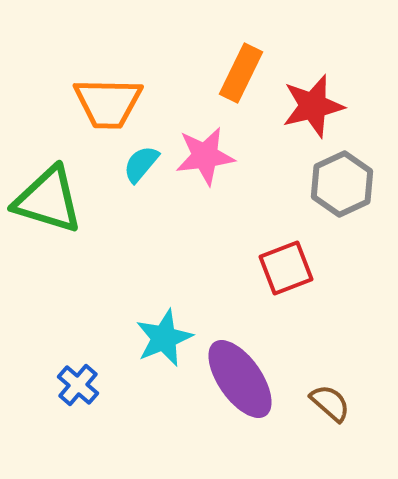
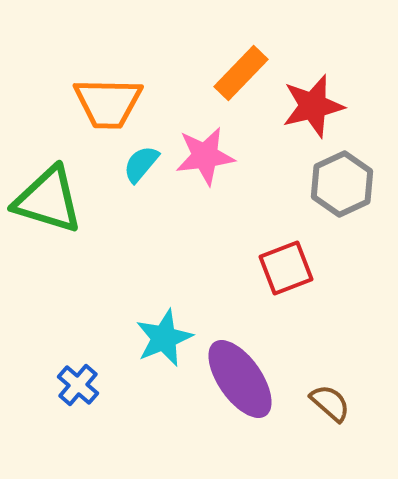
orange rectangle: rotated 18 degrees clockwise
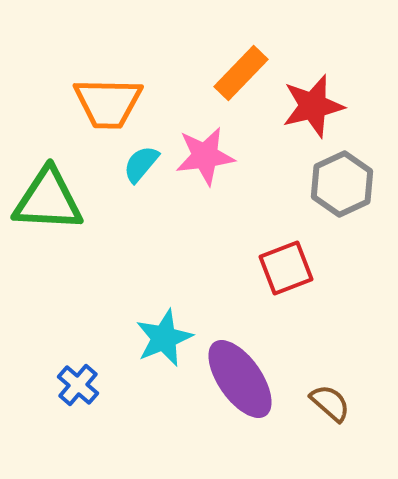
green triangle: rotated 14 degrees counterclockwise
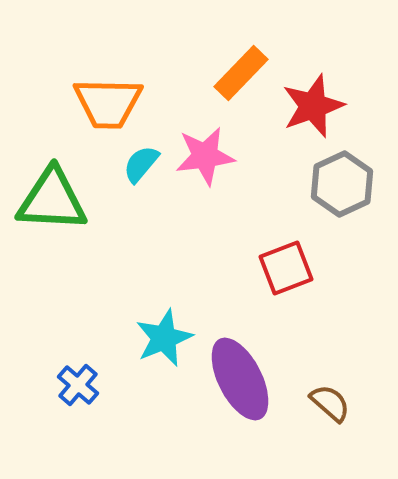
red star: rotated 6 degrees counterclockwise
green triangle: moved 4 px right
purple ellipse: rotated 8 degrees clockwise
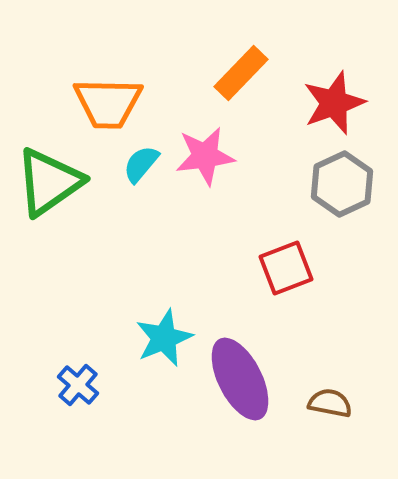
red star: moved 21 px right, 3 px up
green triangle: moved 3 px left, 18 px up; rotated 38 degrees counterclockwise
brown semicircle: rotated 30 degrees counterclockwise
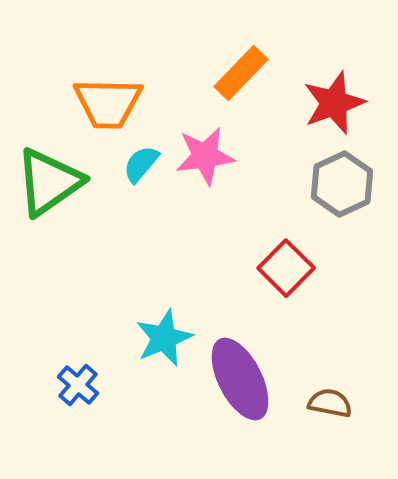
red square: rotated 24 degrees counterclockwise
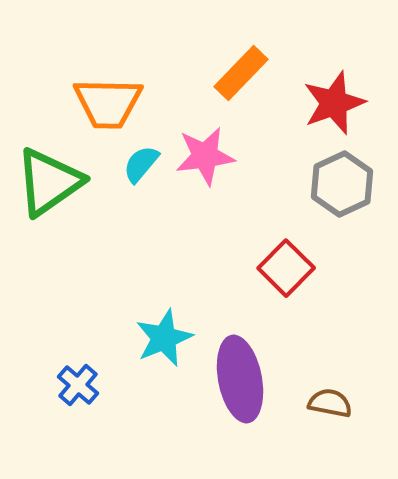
purple ellipse: rotated 16 degrees clockwise
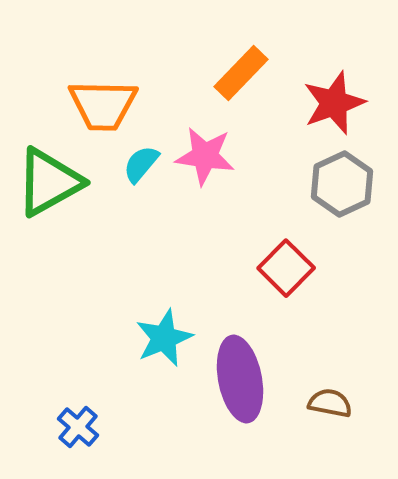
orange trapezoid: moved 5 px left, 2 px down
pink star: rotated 16 degrees clockwise
green triangle: rotated 6 degrees clockwise
blue cross: moved 42 px down
